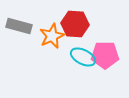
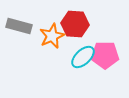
cyan ellipse: rotated 70 degrees counterclockwise
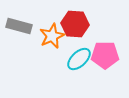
cyan ellipse: moved 4 px left, 2 px down
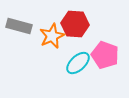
pink pentagon: rotated 20 degrees clockwise
cyan ellipse: moved 1 px left, 4 px down
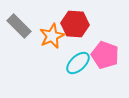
gray rectangle: rotated 30 degrees clockwise
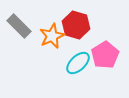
red hexagon: moved 1 px right, 1 px down; rotated 12 degrees clockwise
pink pentagon: rotated 20 degrees clockwise
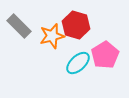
orange star: rotated 10 degrees clockwise
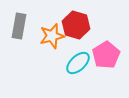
gray rectangle: rotated 55 degrees clockwise
pink pentagon: moved 1 px right
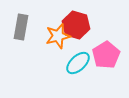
gray rectangle: moved 2 px right, 1 px down
orange star: moved 6 px right
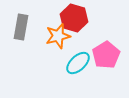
red hexagon: moved 2 px left, 7 px up
